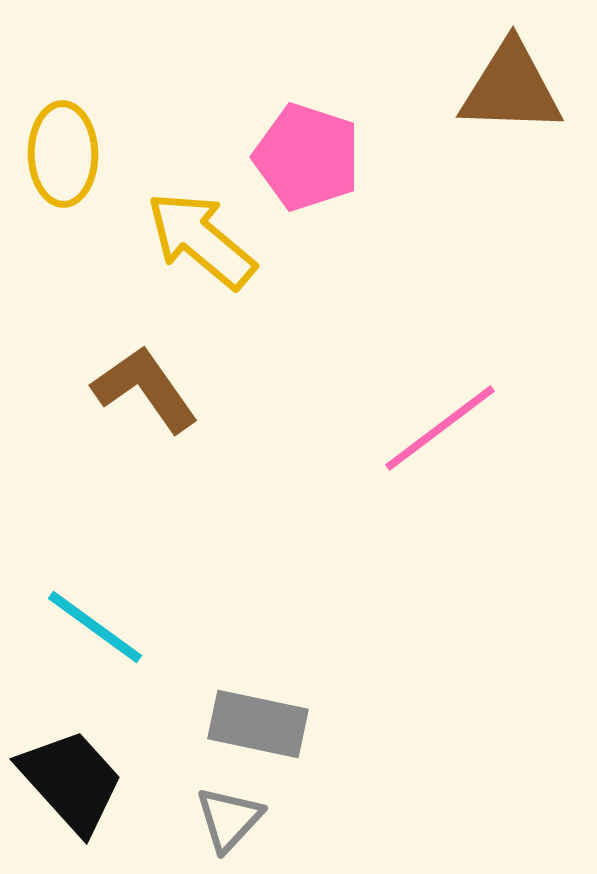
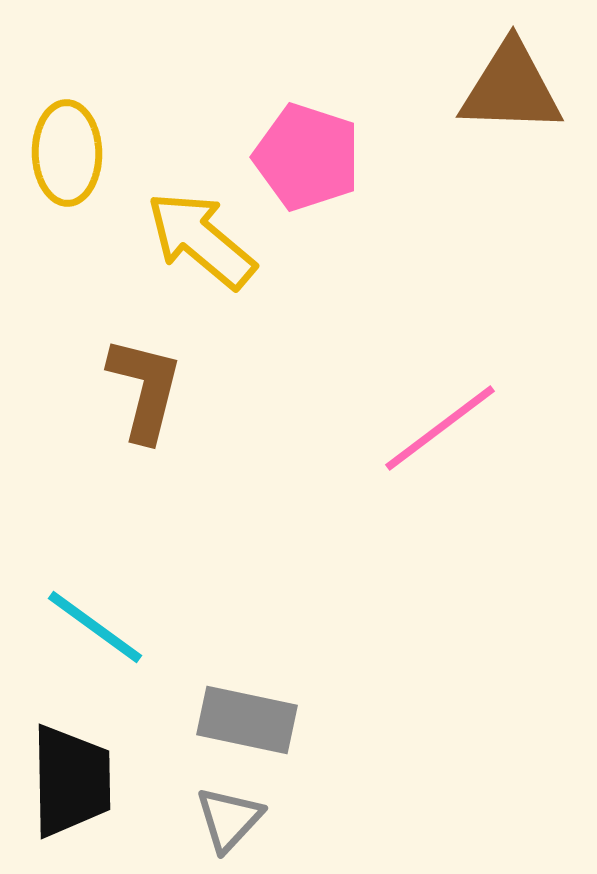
yellow ellipse: moved 4 px right, 1 px up
brown L-shape: rotated 49 degrees clockwise
gray rectangle: moved 11 px left, 4 px up
black trapezoid: rotated 41 degrees clockwise
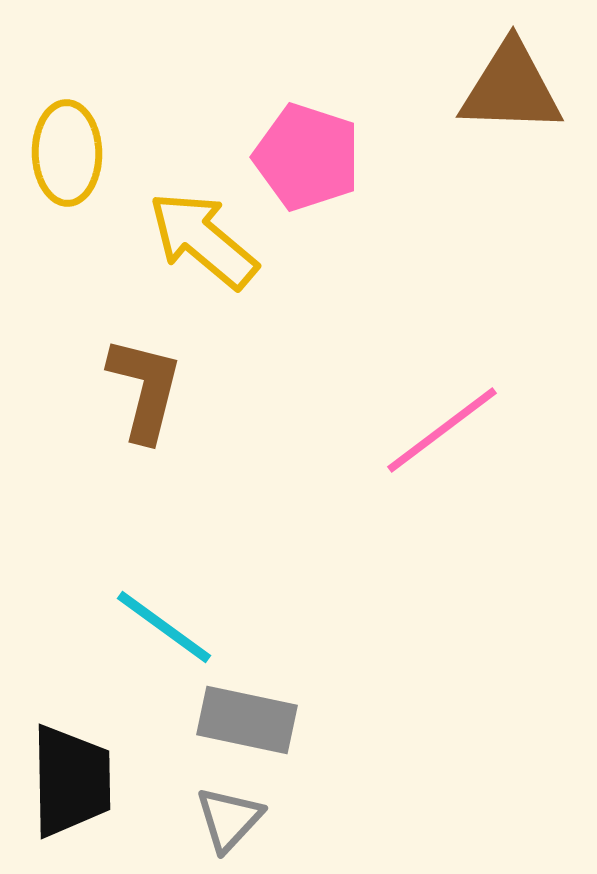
yellow arrow: moved 2 px right
pink line: moved 2 px right, 2 px down
cyan line: moved 69 px right
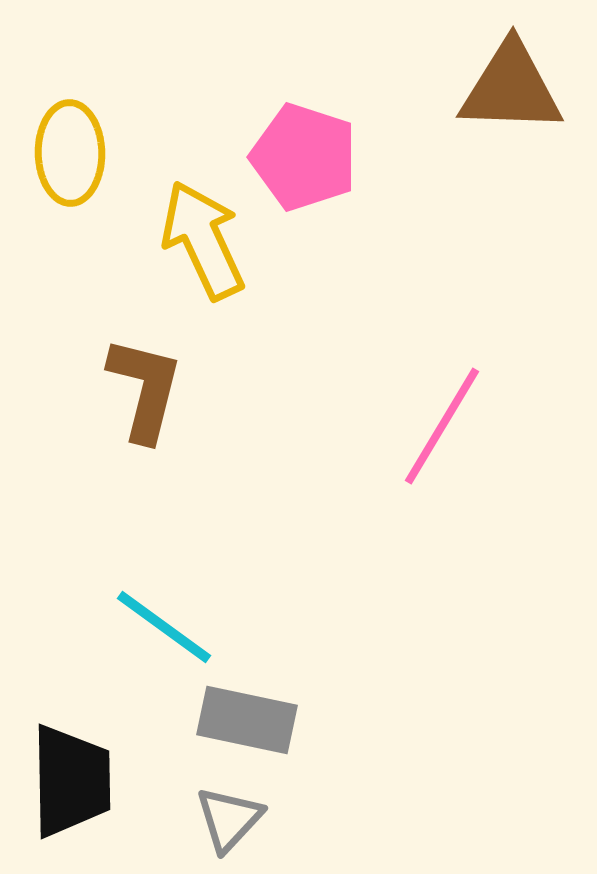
yellow ellipse: moved 3 px right
pink pentagon: moved 3 px left
yellow arrow: rotated 25 degrees clockwise
pink line: moved 4 px up; rotated 22 degrees counterclockwise
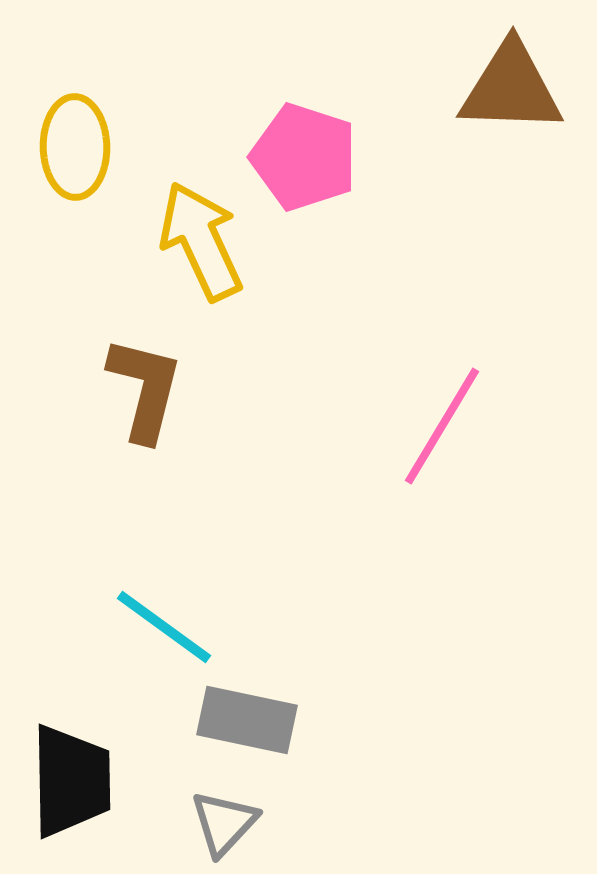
yellow ellipse: moved 5 px right, 6 px up
yellow arrow: moved 2 px left, 1 px down
gray triangle: moved 5 px left, 4 px down
